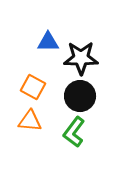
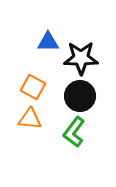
orange triangle: moved 2 px up
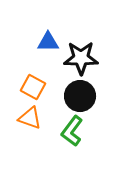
orange triangle: moved 1 px up; rotated 15 degrees clockwise
green L-shape: moved 2 px left, 1 px up
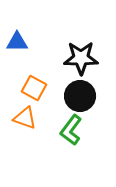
blue triangle: moved 31 px left
orange square: moved 1 px right, 1 px down
orange triangle: moved 5 px left
green L-shape: moved 1 px left, 1 px up
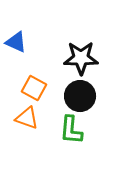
blue triangle: moved 1 px left; rotated 25 degrees clockwise
orange triangle: moved 2 px right
green L-shape: rotated 32 degrees counterclockwise
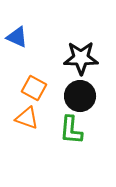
blue triangle: moved 1 px right, 5 px up
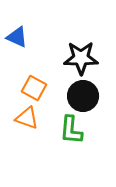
black circle: moved 3 px right
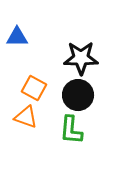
blue triangle: rotated 25 degrees counterclockwise
black circle: moved 5 px left, 1 px up
orange triangle: moved 1 px left, 1 px up
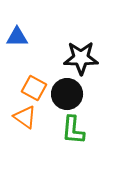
black circle: moved 11 px left, 1 px up
orange triangle: moved 1 px left; rotated 15 degrees clockwise
green L-shape: moved 2 px right
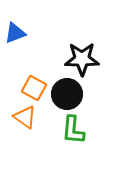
blue triangle: moved 2 px left, 4 px up; rotated 20 degrees counterclockwise
black star: moved 1 px right, 1 px down
